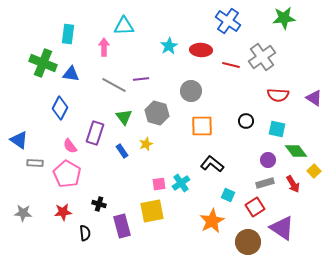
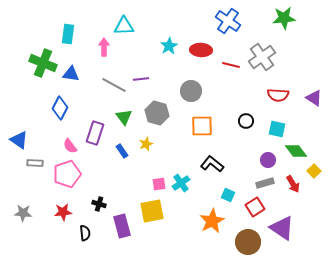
pink pentagon at (67, 174): rotated 24 degrees clockwise
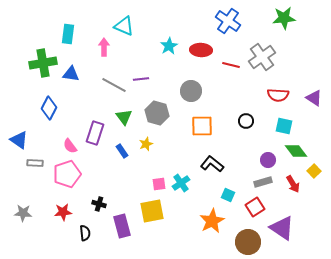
cyan triangle at (124, 26): rotated 25 degrees clockwise
green cross at (43, 63): rotated 32 degrees counterclockwise
blue diamond at (60, 108): moved 11 px left
cyan square at (277, 129): moved 7 px right, 3 px up
gray rectangle at (265, 183): moved 2 px left, 1 px up
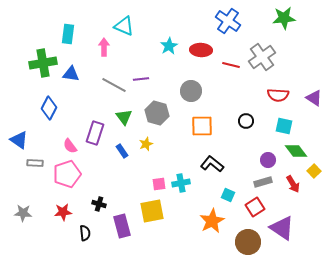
cyan cross at (181, 183): rotated 24 degrees clockwise
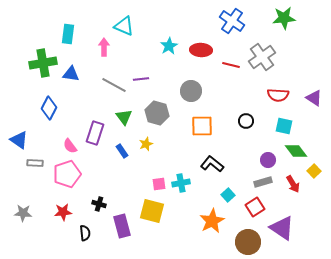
blue cross at (228, 21): moved 4 px right
cyan square at (228, 195): rotated 24 degrees clockwise
yellow square at (152, 211): rotated 25 degrees clockwise
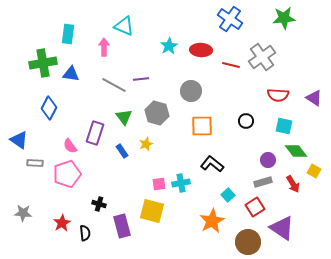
blue cross at (232, 21): moved 2 px left, 2 px up
yellow square at (314, 171): rotated 16 degrees counterclockwise
red star at (63, 212): moved 1 px left, 11 px down; rotated 24 degrees counterclockwise
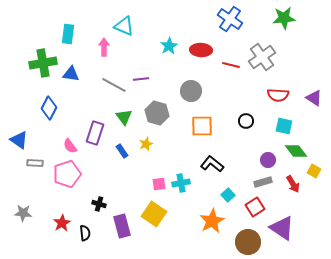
yellow square at (152, 211): moved 2 px right, 3 px down; rotated 20 degrees clockwise
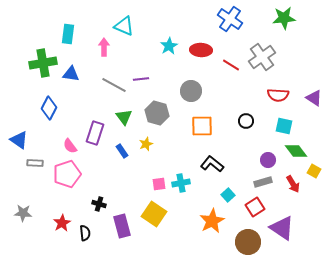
red line at (231, 65): rotated 18 degrees clockwise
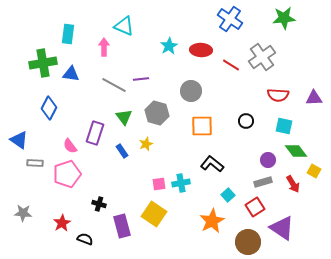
purple triangle at (314, 98): rotated 36 degrees counterclockwise
black semicircle at (85, 233): moved 6 px down; rotated 63 degrees counterclockwise
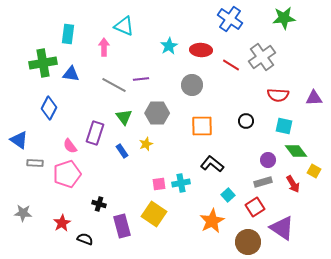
gray circle at (191, 91): moved 1 px right, 6 px up
gray hexagon at (157, 113): rotated 15 degrees counterclockwise
